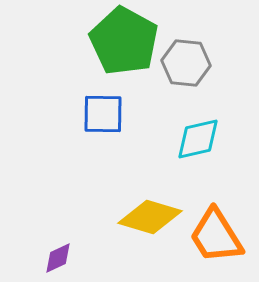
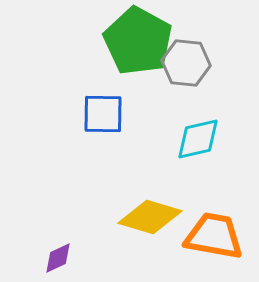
green pentagon: moved 14 px right
orange trapezoid: moved 2 px left; rotated 132 degrees clockwise
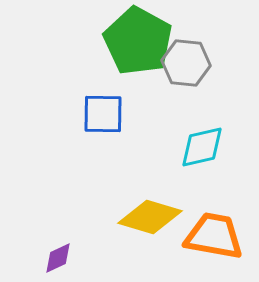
cyan diamond: moved 4 px right, 8 px down
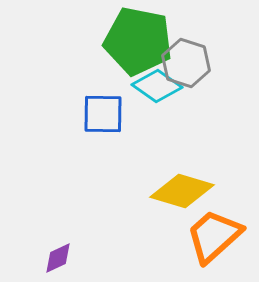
green pentagon: rotated 18 degrees counterclockwise
gray hexagon: rotated 12 degrees clockwise
cyan diamond: moved 45 px left, 61 px up; rotated 48 degrees clockwise
yellow diamond: moved 32 px right, 26 px up
orange trapezoid: rotated 52 degrees counterclockwise
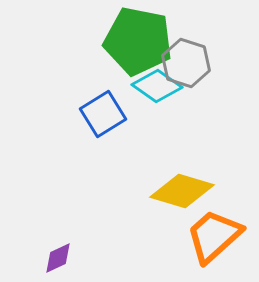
blue square: rotated 33 degrees counterclockwise
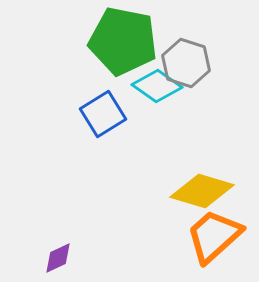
green pentagon: moved 15 px left
yellow diamond: moved 20 px right
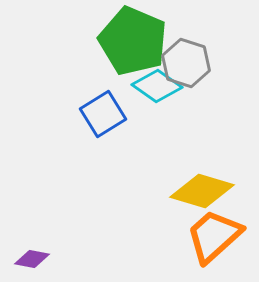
green pentagon: moved 10 px right; rotated 12 degrees clockwise
purple diamond: moved 26 px left, 1 px down; rotated 36 degrees clockwise
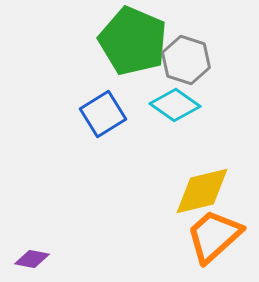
gray hexagon: moved 3 px up
cyan diamond: moved 18 px right, 19 px down
yellow diamond: rotated 30 degrees counterclockwise
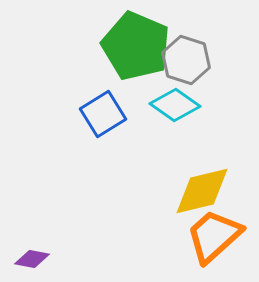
green pentagon: moved 3 px right, 5 px down
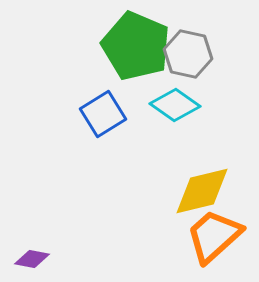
gray hexagon: moved 2 px right, 6 px up; rotated 6 degrees counterclockwise
